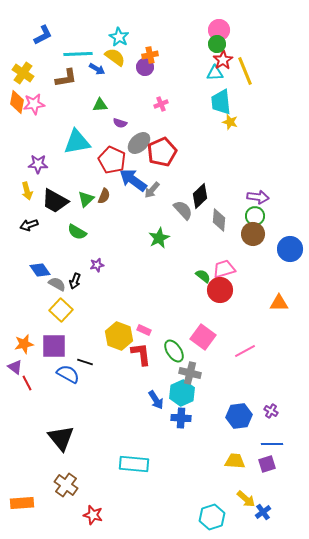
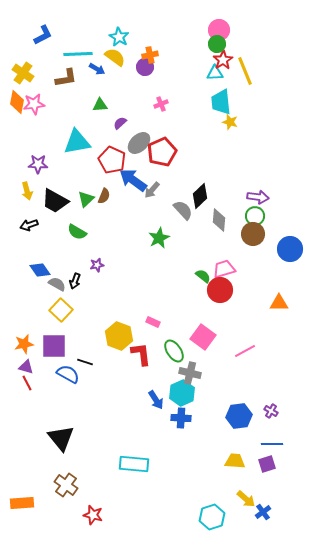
purple semicircle at (120, 123): rotated 120 degrees clockwise
pink rectangle at (144, 330): moved 9 px right, 8 px up
purple triangle at (15, 367): moved 11 px right; rotated 21 degrees counterclockwise
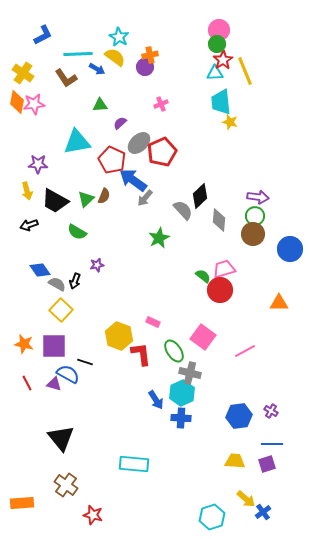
brown L-shape at (66, 78): rotated 65 degrees clockwise
gray arrow at (152, 190): moved 7 px left, 8 px down
orange star at (24, 344): rotated 24 degrees clockwise
purple triangle at (26, 367): moved 28 px right, 17 px down
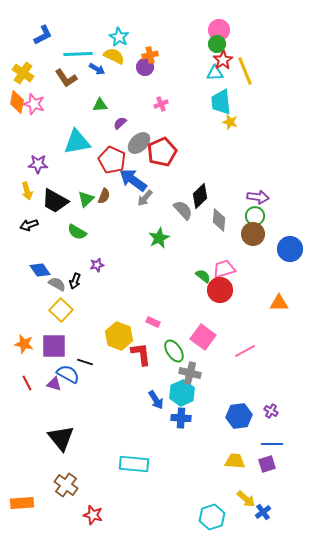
yellow semicircle at (115, 57): moved 1 px left, 1 px up; rotated 10 degrees counterclockwise
pink star at (34, 104): rotated 25 degrees clockwise
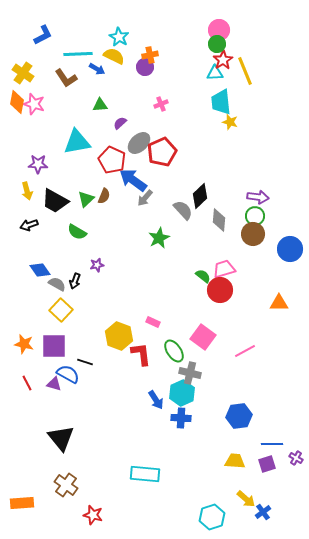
purple cross at (271, 411): moved 25 px right, 47 px down
cyan rectangle at (134, 464): moved 11 px right, 10 px down
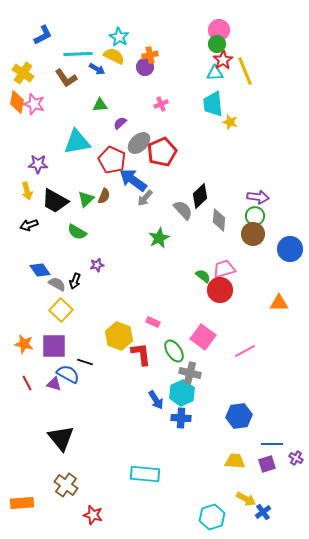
cyan trapezoid at (221, 102): moved 8 px left, 2 px down
yellow arrow at (246, 499): rotated 12 degrees counterclockwise
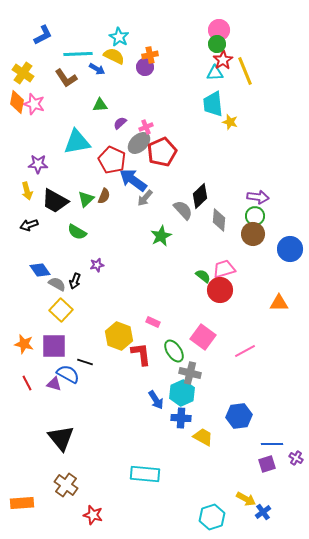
pink cross at (161, 104): moved 15 px left, 23 px down
green star at (159, 238): moved 2 px right, 2 px up
yellow trapezoid at (235, 461): moved 32 px left, 24 px up; rotated 25 degrees clockwise
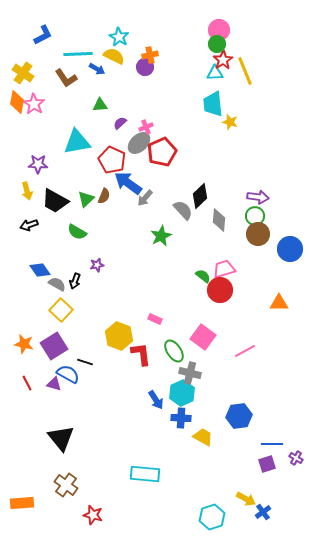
pink star at (34, 104): rotated 15 degrees clockwise
blue arrow at (133, 180): moved 5 px left, 3 px down
brown circle at (253, 234): moved 5 px right
pink rectangle at (153, 322): moved 2 px right, 3 px up
purple square at (54, 346): rotated 32 degrees counterclockwise
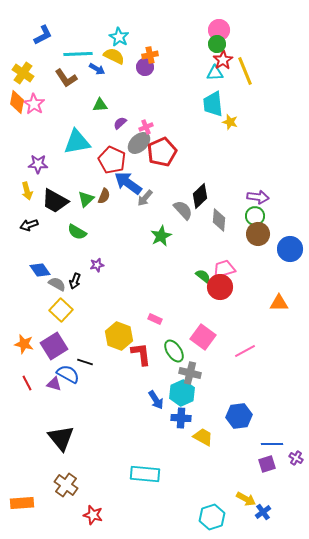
red circle at (220, 290): moved 3 px up
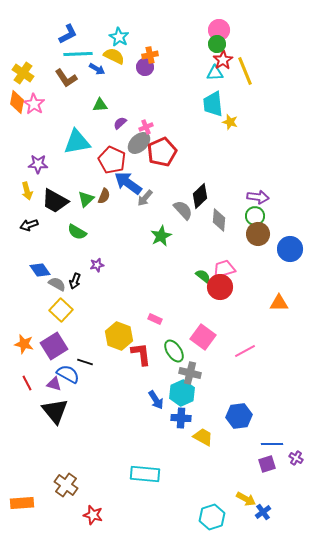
blue L-shape at (43, 35): moved 25 px right, 1 px up
black triangle at (61, 438): moved 6 px left, 27 px up
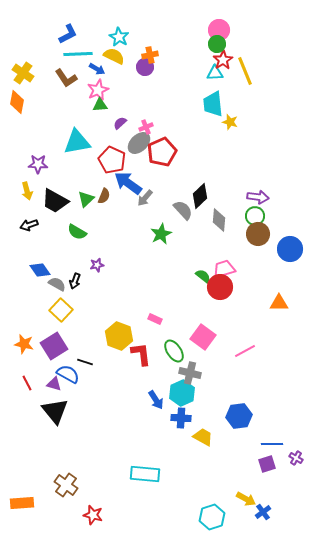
pink star at (34, 104): moved 64 px right, 14 px up; rotated 15 degrees clockwise
green star at (161, 236): moved 2 px up
